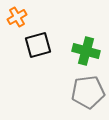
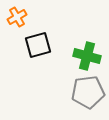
green cross: moved 1 px right, 5 px down
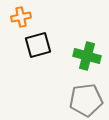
orange cross: moved 4 px right; rotated 18 degrees clockwise
gray pentagon: moved 2 px left, 8 px down
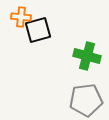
orange cross: rotated 18 degrees clockwise
black square: moved 15 px up
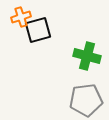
orange cross: rotated 24 degrees counterclockwise
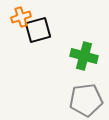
green cross: moved 3 px left
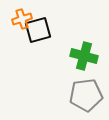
orange cross: moved 1 px right, 2 px down
gray pentagon: moved 5 px up
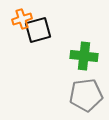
green cross: rotated 8 degrees counterclockwise
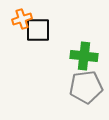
black square: rotated 16 degrees clockwise
gray pentagon: moved 8 px up
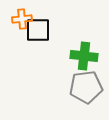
orange cross: rotated 12 degrees clockwise
